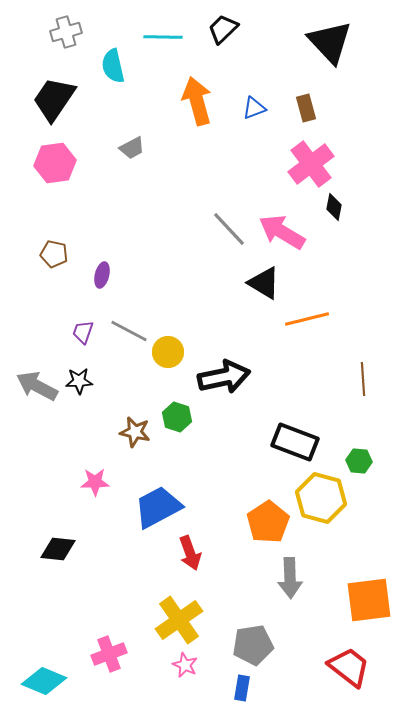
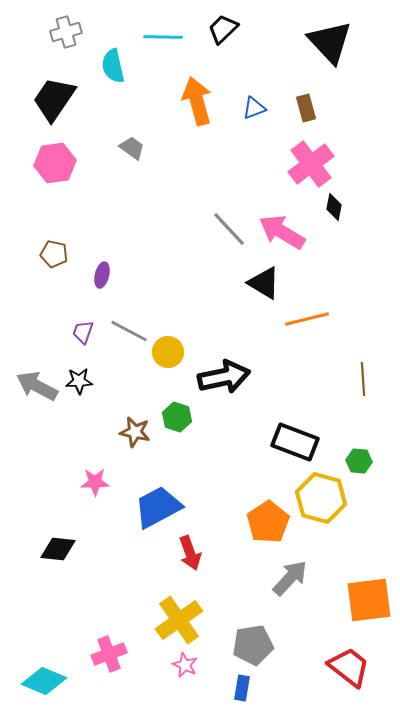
gray trapezoid at (132, 148): rotated 116 degrees counterclockwise
gray arrow at (290, 578): rotated 135 degrees counterclockwise
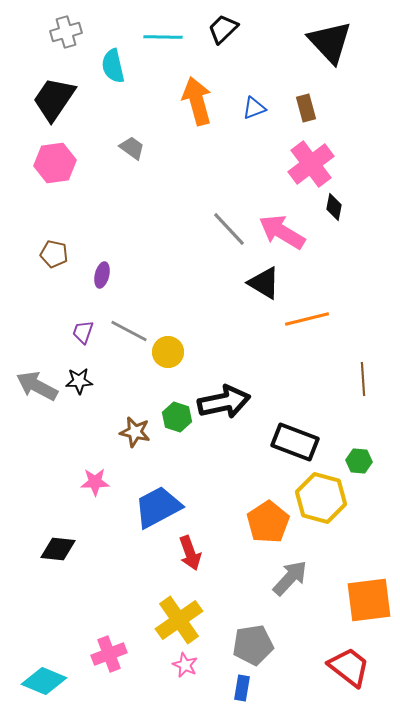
black arrow at (224, 377): moved 25 px down
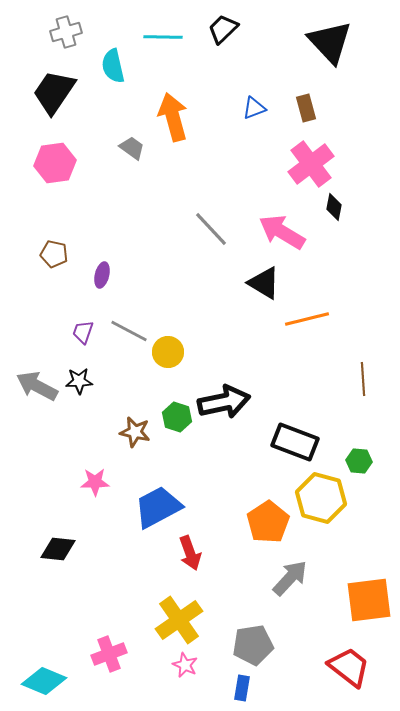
black trapezoid at (54, 99): moved 7 px up
orange arrow at (197, 101): moved 24 px left, 16 px down
gray line at (229, 229): moved 18 px left
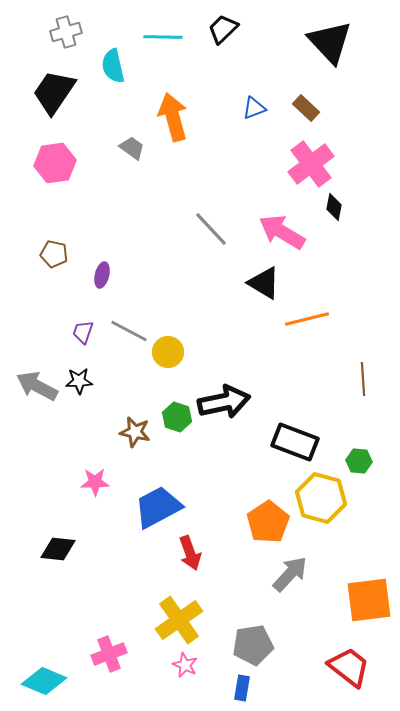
brown rectangle at (306, 108): rotated 32 degrees counterclockwise
gray arrow at (290, 578): moved 4 px up
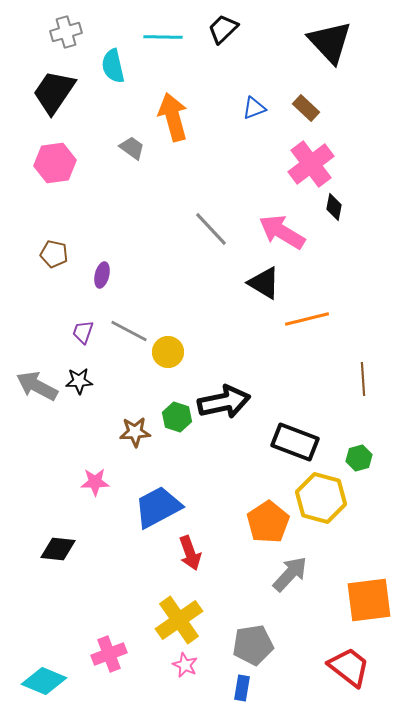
brown star at (135, 432): rotated 16 degrees counterclockwise
green hexagon at (359, 461): moved 3 px up; rotated 20 degrees counterclockwise
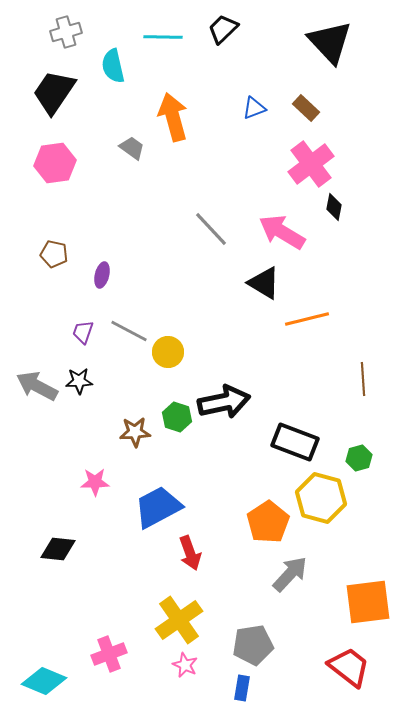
orange square at (369, 600): moved 1 px left, 2 px down
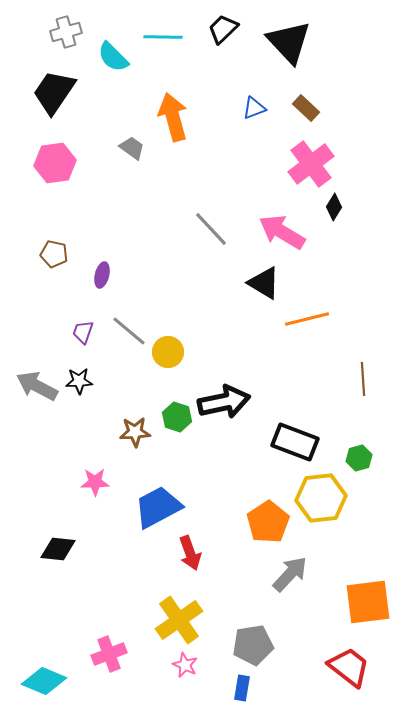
black triangle at (330, 42): moved 41 px left
cyan semicircle at (113, 66): moved 9 px up; rotated 32 degrees counterclockwise
black diamond at (334, 207): rotated 20 degrees clockwise
gray line at (129, 331): rotated 12 degrees clockwise
yellow hexagon at (321, 498): rotated 21 degrees counterclockwise
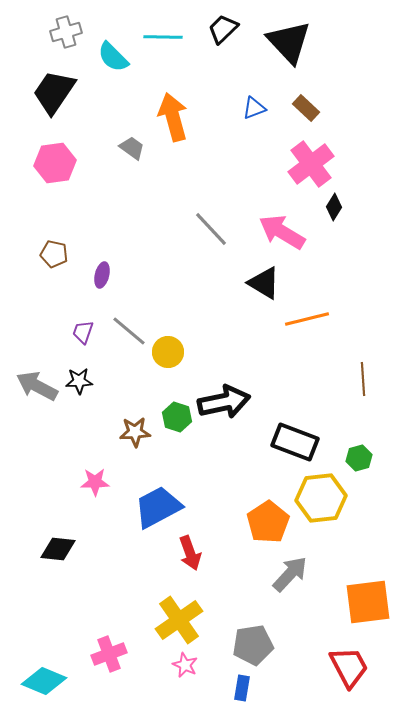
red trapezoid at (349, 667): rotated 24 degrees clockwise
